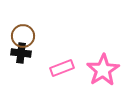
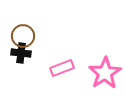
pink star: moved 2 px right, 3 px down
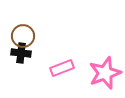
pink star: rotated 12 degrees clockwise
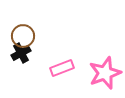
black cross: rotated 36 degrees counterclockwise
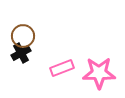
pink star: moved 6 px left; rotated 20 degrees clockwise
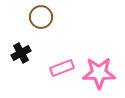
brown circle: moved 18 px right, 19 px up
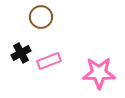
pink rectangle: moved 13 px left, 7 px up
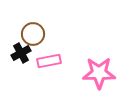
brown circle: moved 8 px left, 17 px down
pink rectangle: rotated 10 degrees clockwise
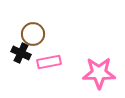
black cross: rotated 36 degrees counterclockwise
pink rectangle: moved 1 px down
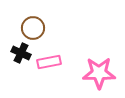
brown circle: moved 6 px up
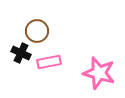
brown circle: moved 4 px right, 3 px down
pink star: rotated 16 degrees clockwise
